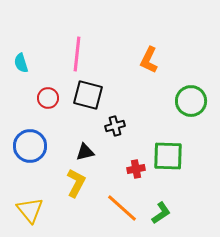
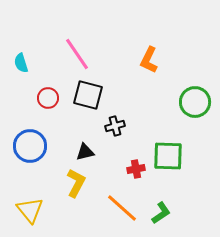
pink line: rotated 40 degrees counterclockwise
green circle: moved 4 px right, 1 px down
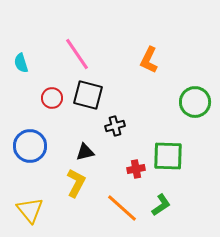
red circle: moved 4 px right
green L-shape: moved 8 px up
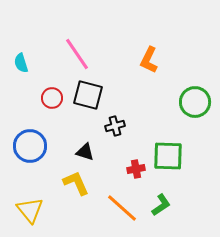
black triangle: rotated 30 degrees clockwise
yellow L-shape: rotated 52 degrees counterclockwise
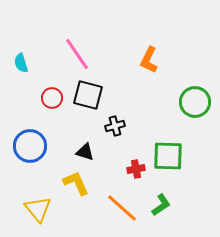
yellow triangle: moved 8 px right, 1 px up
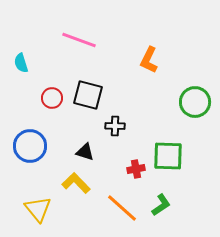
pink line: moved 2 px right, 14 px up; rotated 36 degrees counterclockwise
black cross: rotated 18 degrees clockwise
yellow L-shape: rotated 20 degrees counterclockwise
